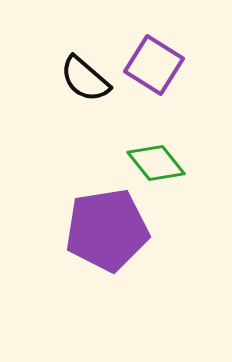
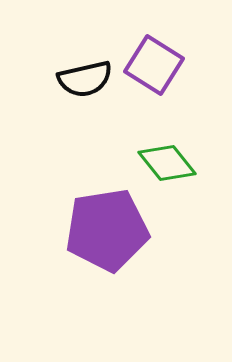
black semicircle: rotated 54 degrees counterclockwise
green diamond: moved 11 px right
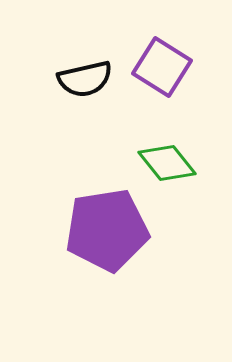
purple square: moved 8 px right, 2 px down
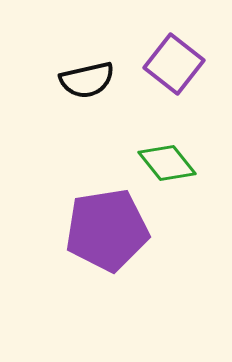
purple square: moved 12 px right, 3 px up; rotated 6 degrees clockwise
black semicircle: moved 2 px right, 1 px down
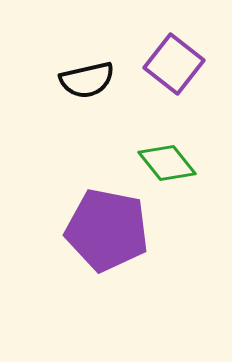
purple pentagon: rotated 20 degrees clockwise
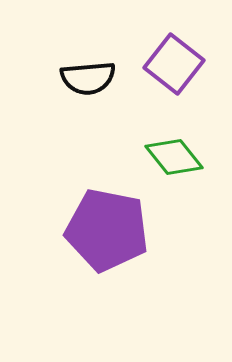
black semicircle: moved 1 px right, 2 px up; rotated 8 degrees clockwise
green diamond: moved 7 px right, 6 px up
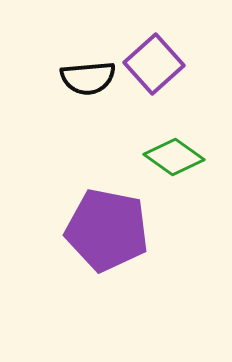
purple square: moved 20 px left; rotated 10 degrees clockwise
green diamond: rotated 16 degrees counterclockwise
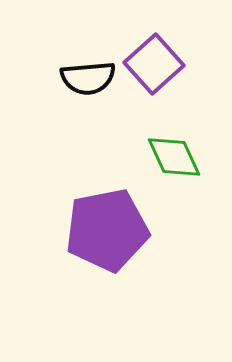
green diamond: rotated 30 degrees clockwise
purple pentagon: rotated 22 degrees counterclockwise
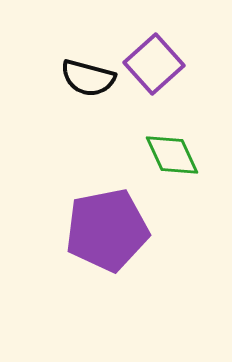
black semicircle: rotated 20 degrees clockwise
green diamond: moved 2 px left, 2 px up
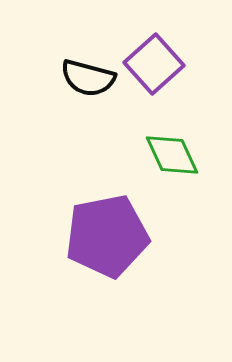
purple pentagon: moved 6 px down
